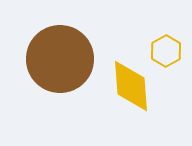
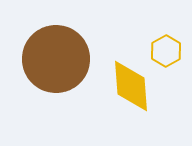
brown circle: moved 4 px left
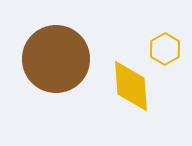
yellow hexagon: moved 1 px left, 2 px up
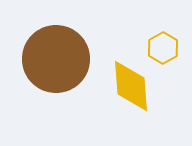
yellow hexagon: moved 2 px left, 1 px up
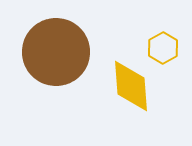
brown circle: moved 7 px up
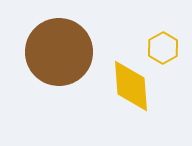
brown circle: moved 3 px right
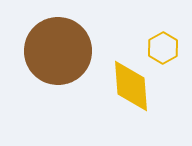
brown circle: moved 1 px left, 1 px up
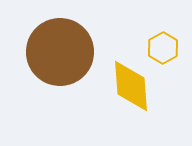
brown circle: moved 2 px right, 1 px down
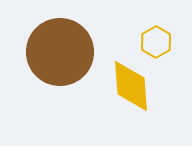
yellow hexagon: moved 7 px left, 6 px up
